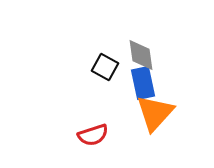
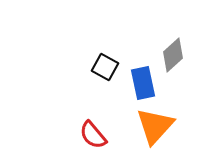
gray diamond: moved 32 px right; rotated 56 degrees clockwise
orange triangle: moved 13 px down
red semicircle: rotated 68 degrees clockwise
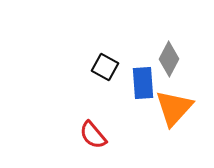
gray diamond: moved 4 px left, 4 px down; rotated 20 degrees counterclockwise
blue rectangle: rotated 8 degrees clockwise
orange triangle: moved 19 px right, 18 px up
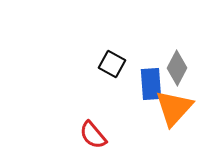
gray diamond: moved 8 px right, 9 px down
black square: moved 7 px right, 3 px up
blue rectangle: moved 8 px right, 1 px down
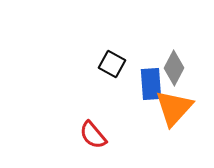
gray diamond: moved 3 px left
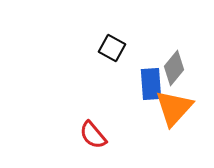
black square: moved 16 px up
gray diamond: rotated 12 degrees clockwise
